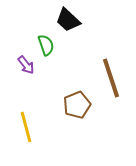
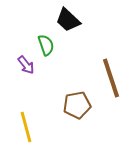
brown pentagon: rotated 12 degrees clockwise
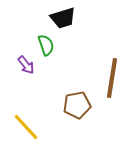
black trapezoid: moved 5 px left, 2 px up; rotated 60 degrees counterclockwise
brown line: moved 1 px right; rotated 27 degrees clockwise
yellow line: rotated 28 degrees counterclockwise
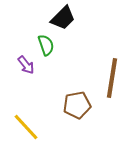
black trapezoid: rotated 28 degrees counterclockwise
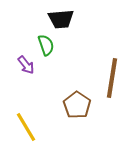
black trapezoid: moved 2 px left, 1 px down; rotated 40 degrees clockwise
brown pentagon: rotated 28 degrees counterclockwise
yellow line: rotated 12 degrees clockwise
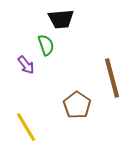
brown line: rotated 24 degrees counterclockwise
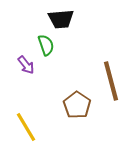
brown line: moved 1 px left, 3 px down
